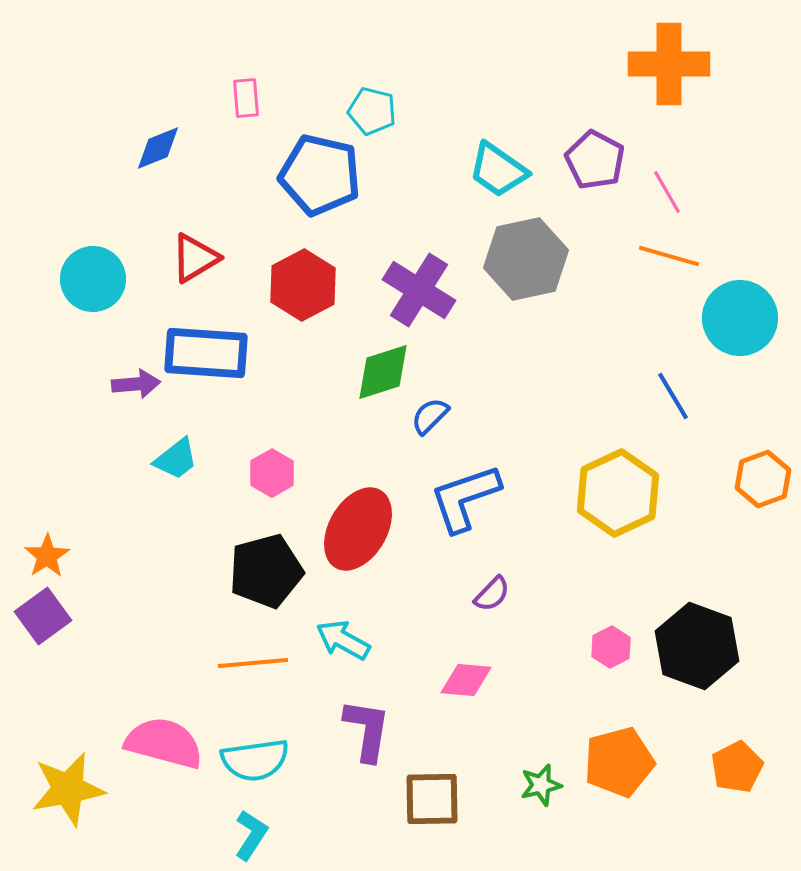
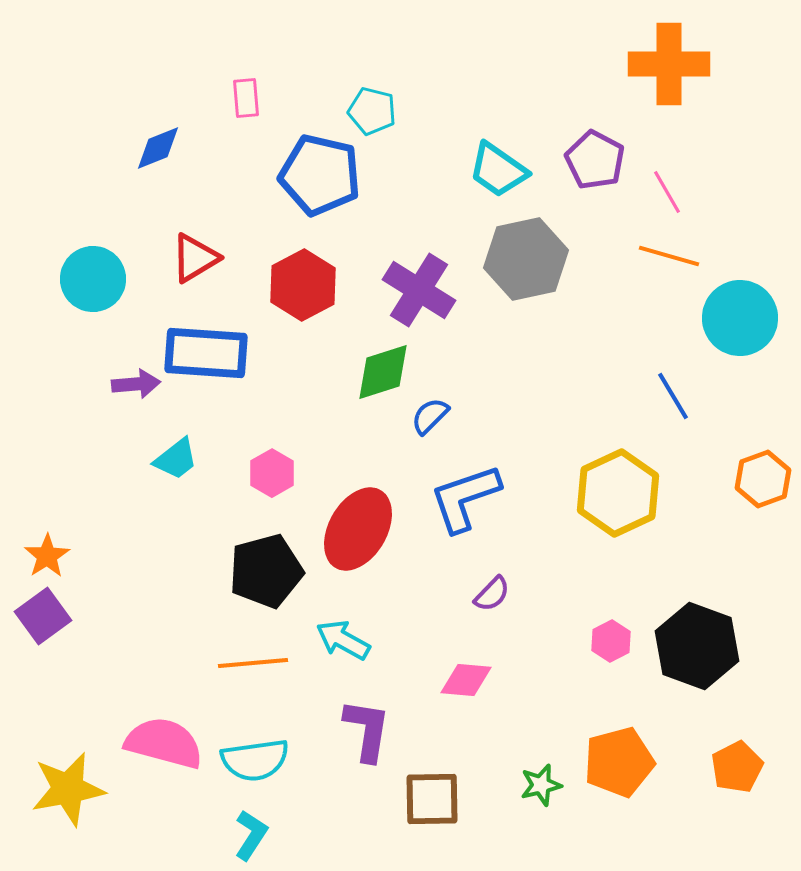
pink hexagon at (611, 647): moved 6 px up
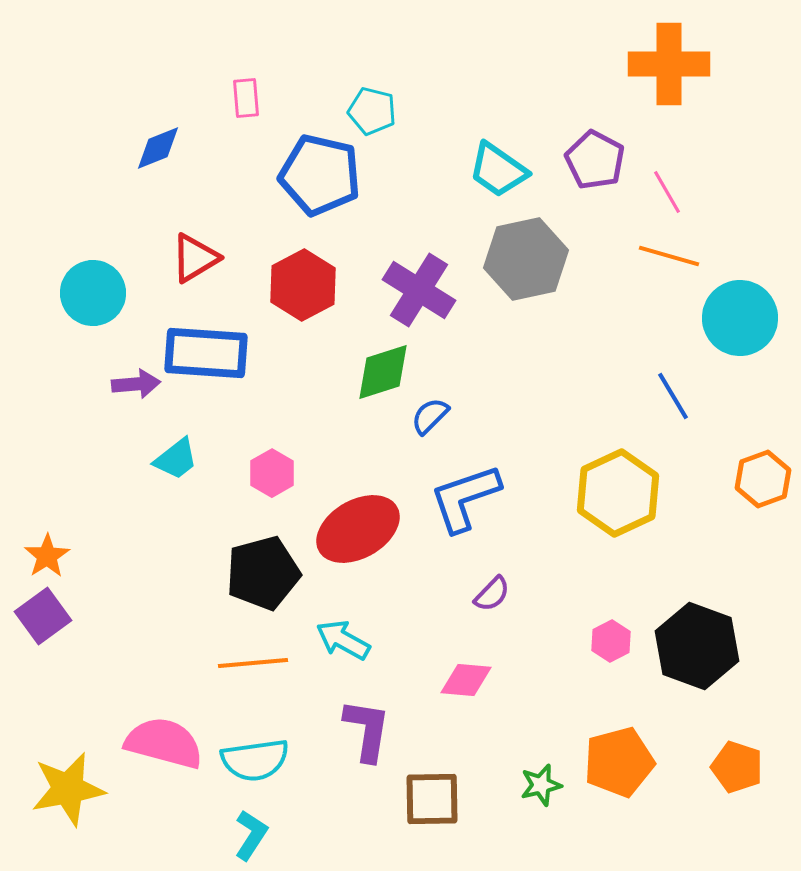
cyan circle at (93, 279): moved 14 px down
red ellipse at (358, 529): rotated 30 degrees clockwise
black pentagon at (266, 571): moved 3 px left, 2 px down
orange pentagon at (737, 767): rotated 27 degrees counterclockwise
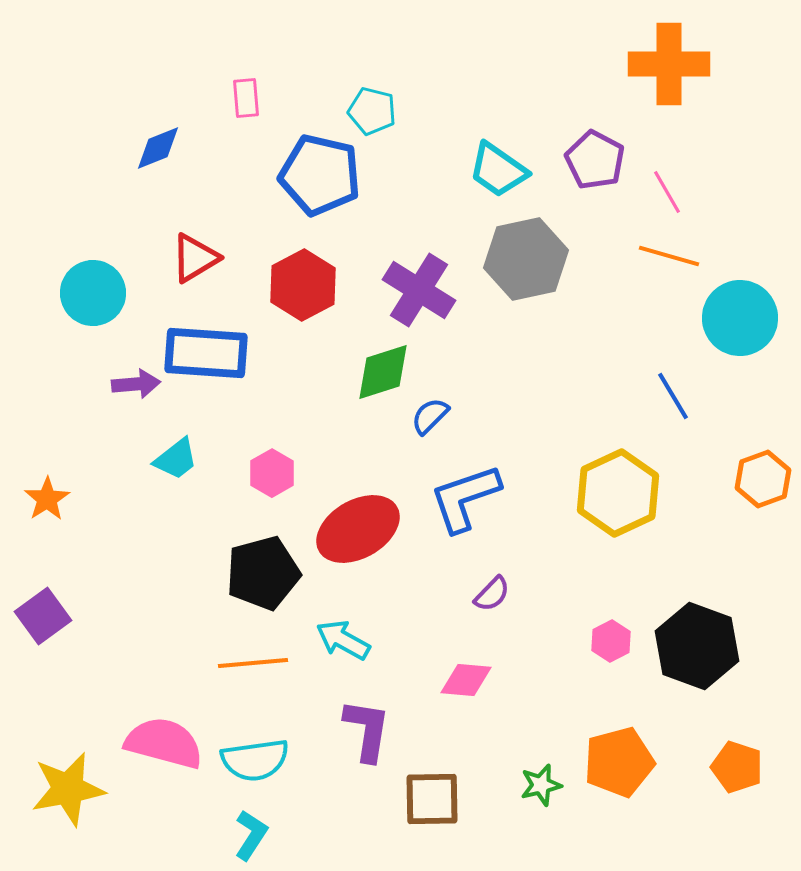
orange star at (47, 556): moved 57 px up
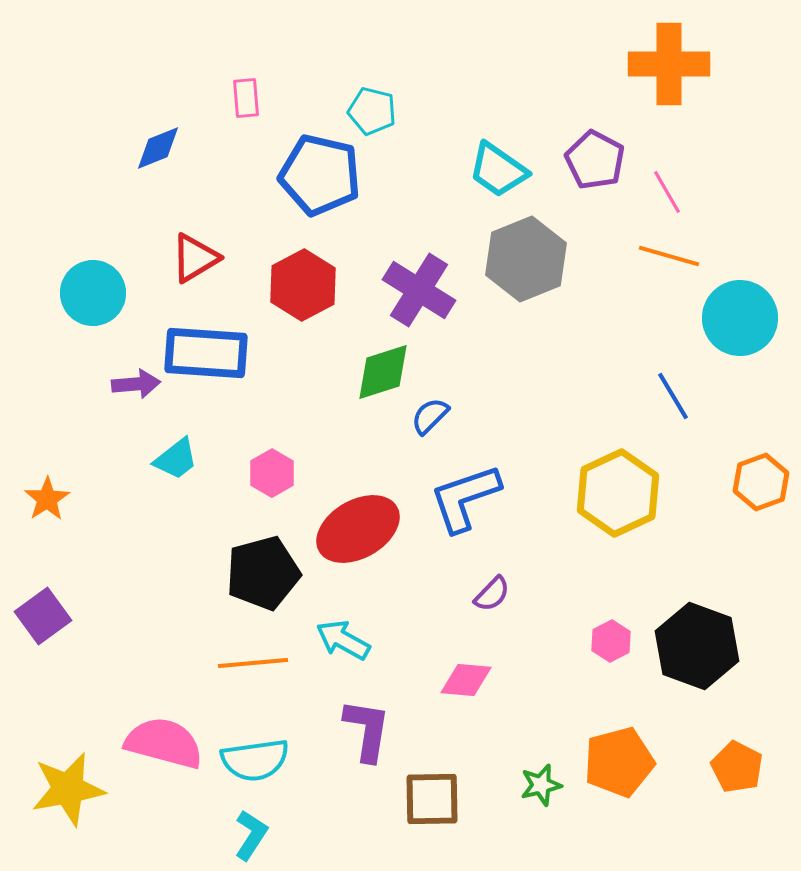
gray hexagon at (526, 259): rotated 10 degrees counterclockwise
orange hexagon at (763, 479): moved 2 px left, 3 px down
orange pentagon at (737, 767): rotated 9 degrees clockwise
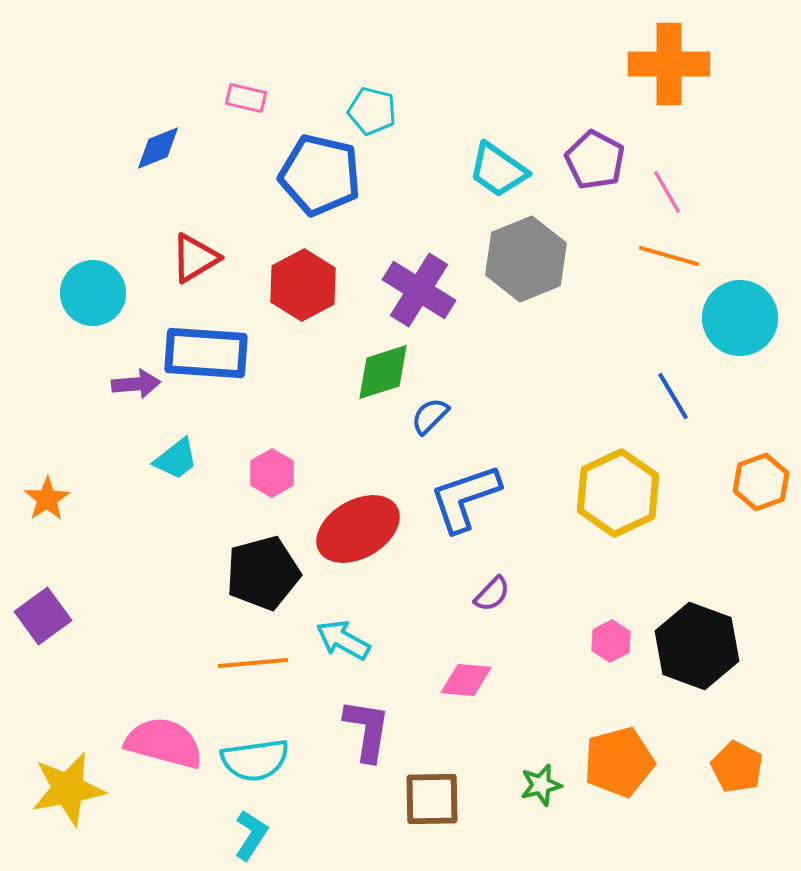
pink rectangle at (246, 98): rotated 72 degrees counterclockwise
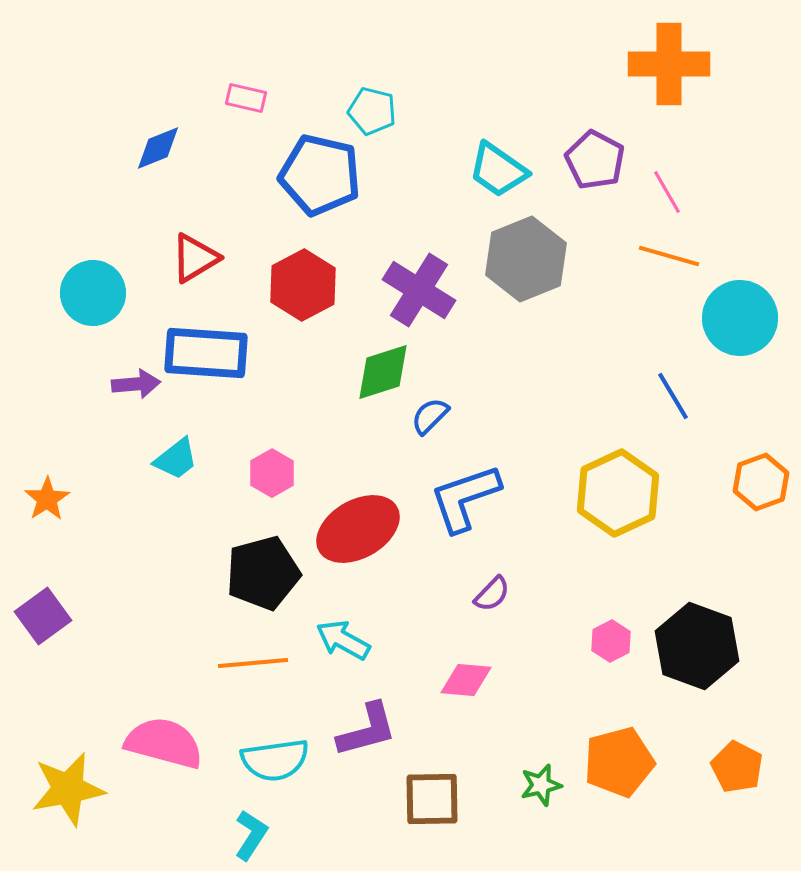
purple L-shape at (367, 730): rotated 66 degrees clockwise
cyan semicircle at (255, 760): moved 20 px right
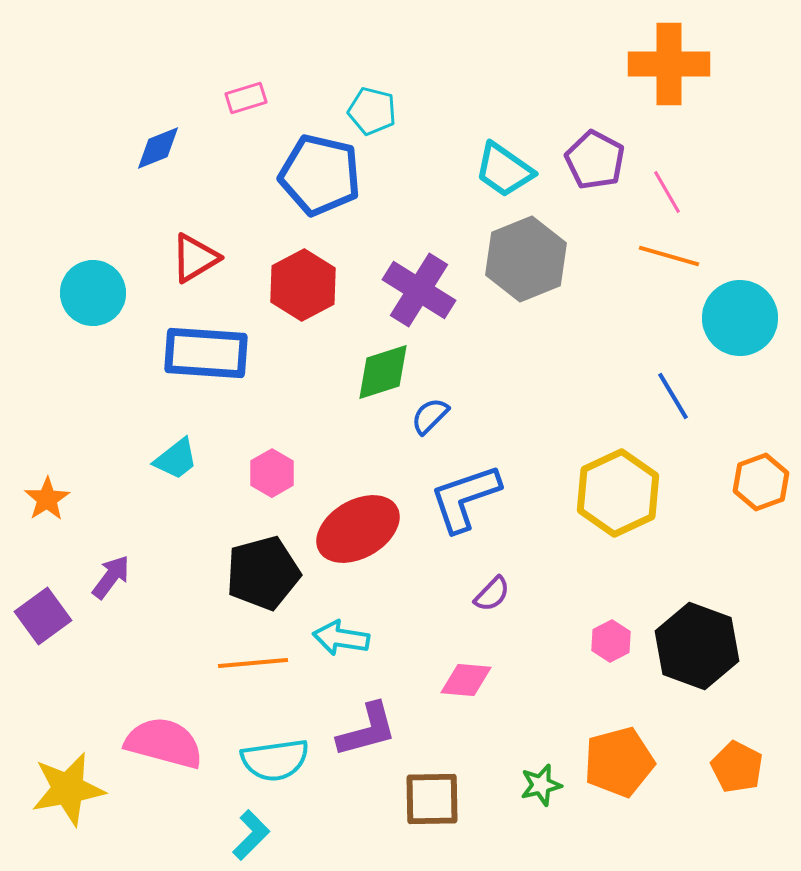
pink rectangle at (246, 98): rotated 30 degrees counterclockwise
cyan trapezoid at (498, 170): moved 6 px right
purple arrow at (136, 384): moved 25 px left, 193 px down; rotated 48 degrees counterclockwise
cyan arrow at (343, 640): moved 2 px left, 2 px up; rotated 20 degrees counterclockwise
cyan L-shape at (251, 835): rotated 12 degrees clockwise
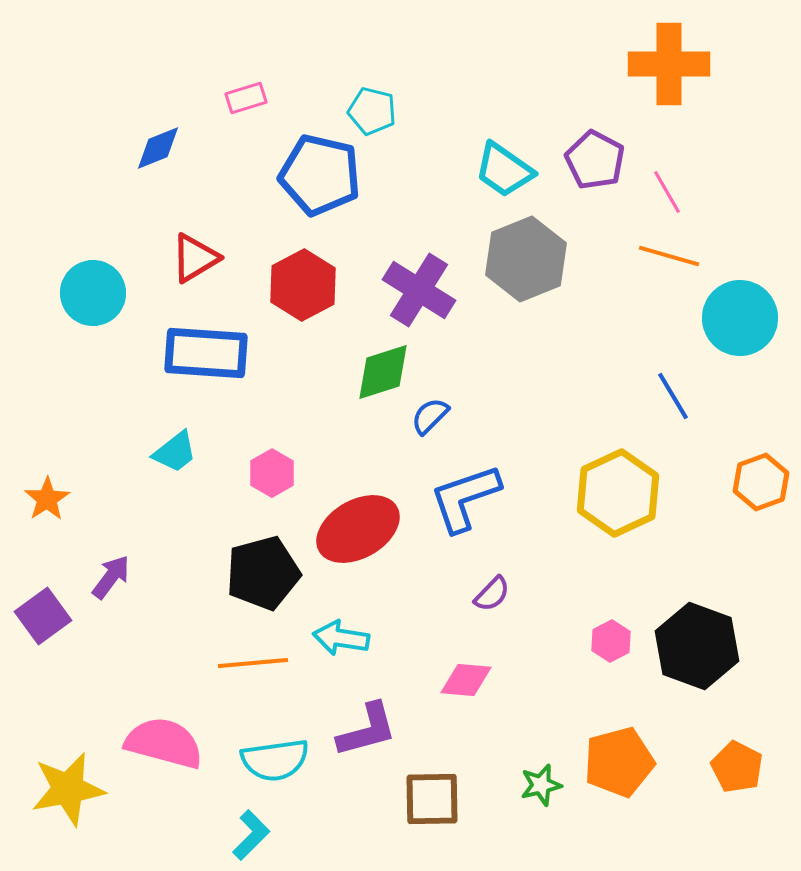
cyan trapezoid at (176, 459): moved 1 px left, 7 px up
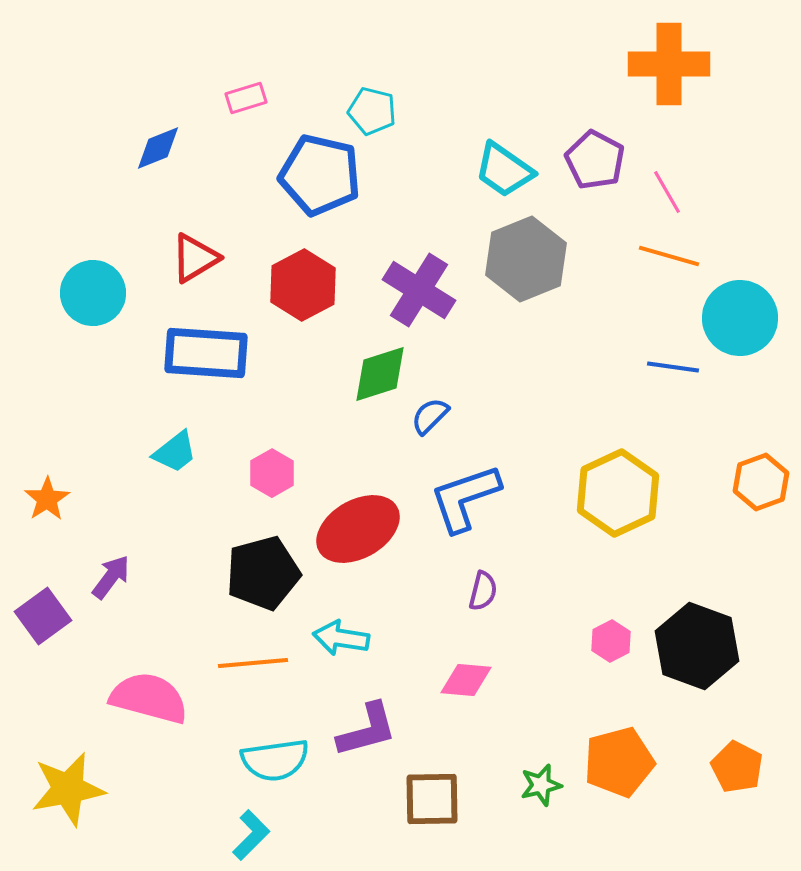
green diamond at (383, 372): moved 3 px left, 2 px down
blue line at (673, 396): moved 29 px up; rotated 51 degrees counterclockwise
purple semicircle at (492, 594): moved 9 px left, 3 px up; rotated 30 degrees counterclockwise
pink semicircle at (164, 743): moved 15 px left, 45 px up
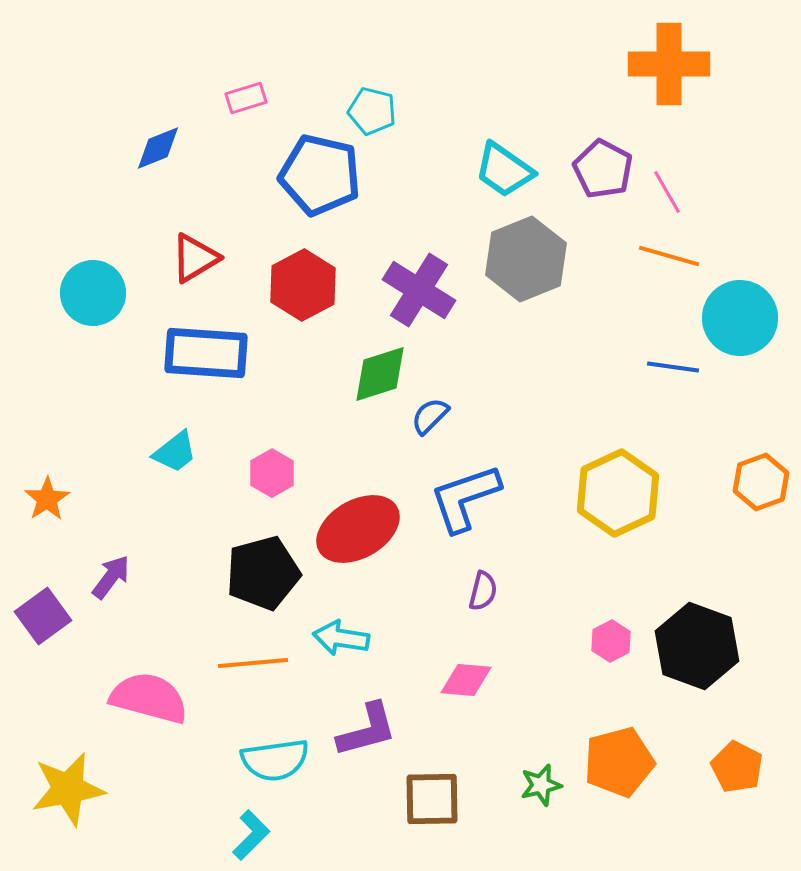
purple pentagon at (595, 160): moved 8 px right, 9 px down
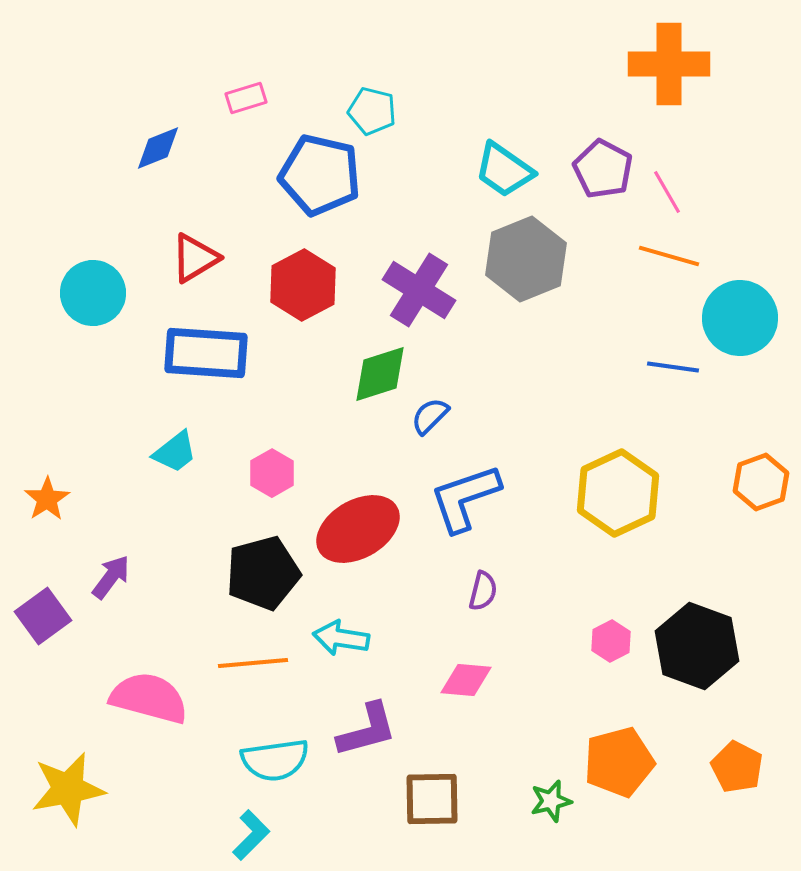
green star at (541, 785): moved 10 px right, 16 px down
